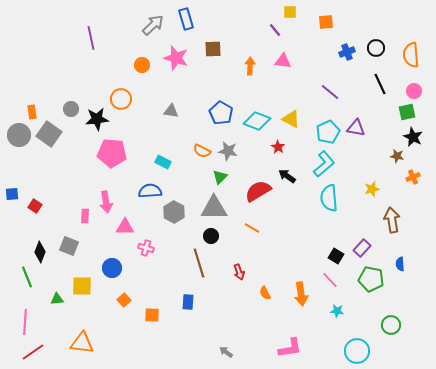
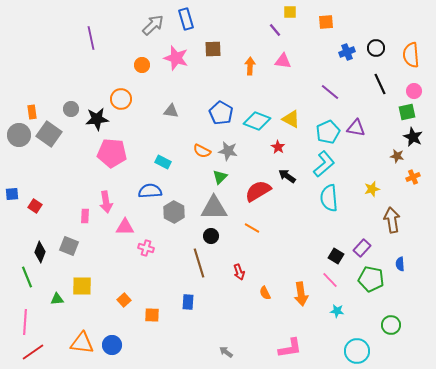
blue circle at (112, 268): moved 77 px down
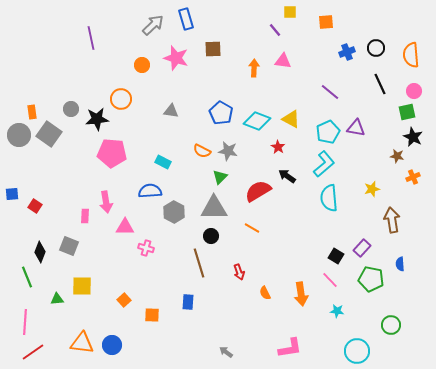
orange arrow at (250, 66): moved 4 px right, 2 px down
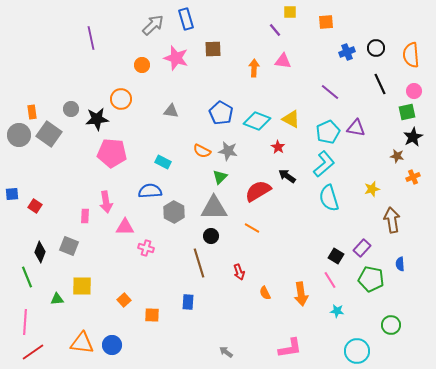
black star at (413, 137): rotated 18 degrees clockwise
cyan semicircle at (329, 198): rotated 12 degrees counterclockwise
pink line at (330, 280): rotated 12 degrees clockwise
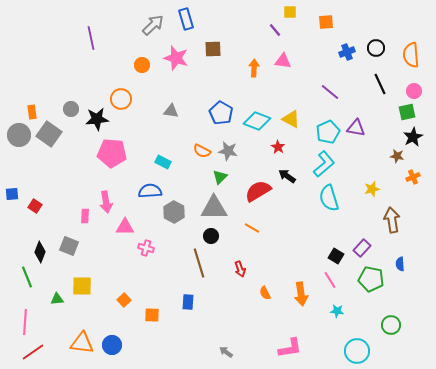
red arrow at (239, 272): moved 1 px right, 3 px up
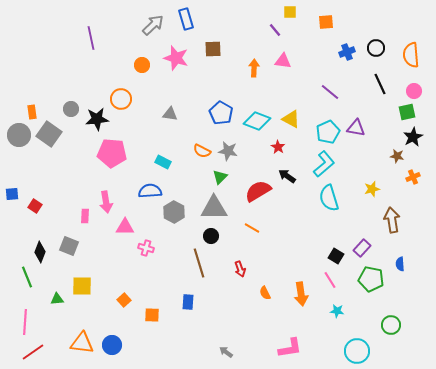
gray triangle at (171, 111): moved 1 px left, 3 px down
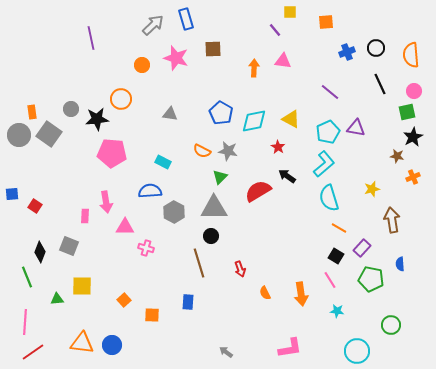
cyan diamond at (257, 121): moved 3 px left; rotated 32 degrees counterclockwise
orange line at (252, 228): moved 87 px right
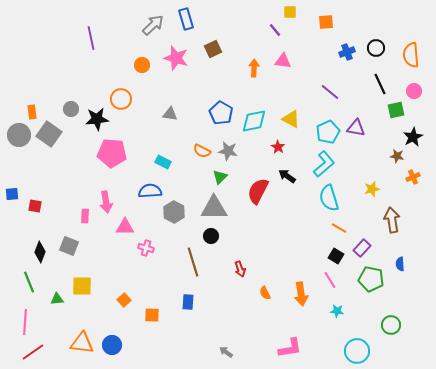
brown square at (213, 49): rotated 24 degrees counterclockwise
green square at (407, 112): moved 11 px left, 2 px up
red semicircle at (258, 191): rotated 32 degrees counterclockwise
red square at (35, 206): rotated 24 degrees counterclockwise
brown line at (199, 263): moved 6 px left, 1 px up
green line at (27, 277): moved 2 px right, 5 px down
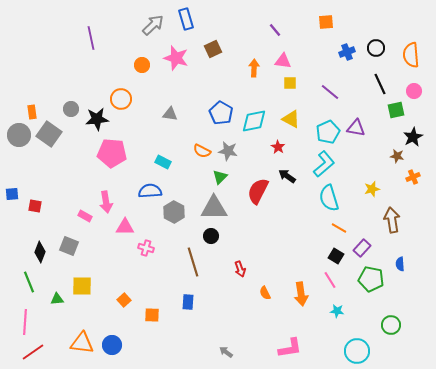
yellow square at (290, 12): moved 71 px down
pink rectangle at (85, 216): rotated 64 degrees counterclockwise
